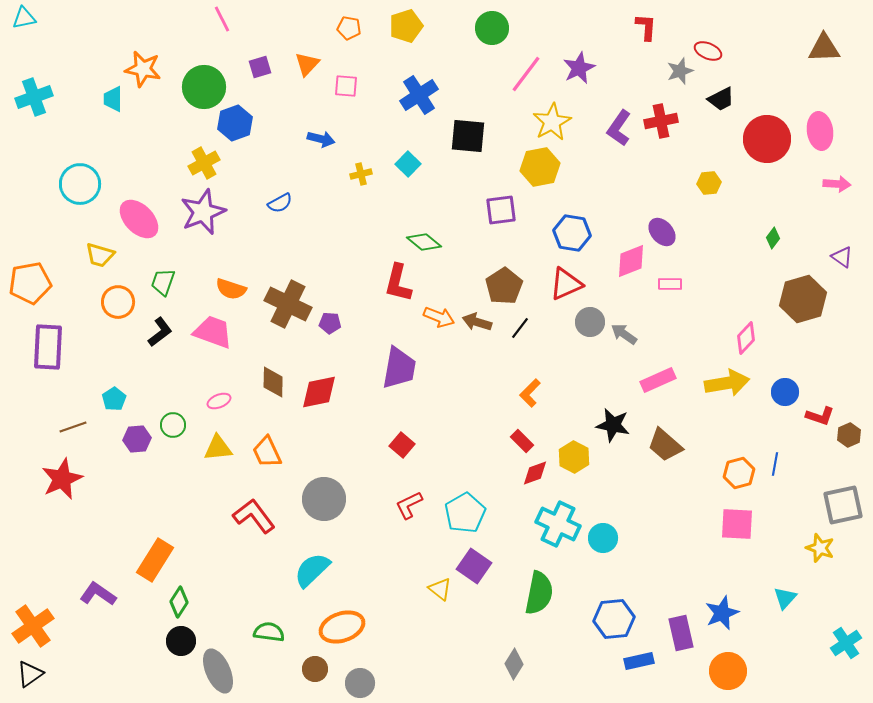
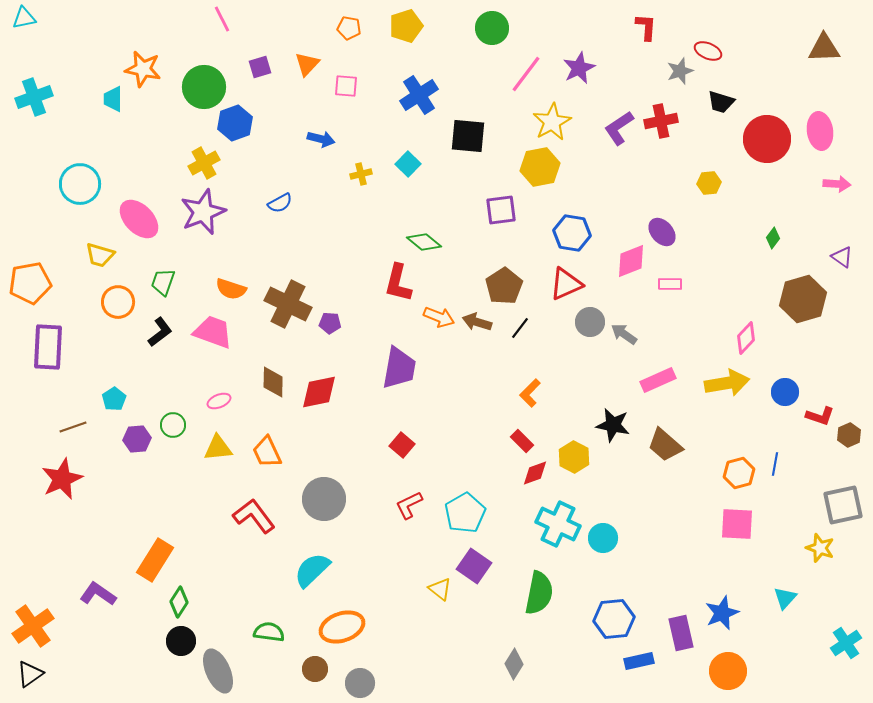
black trapezoid at (721, 99): moved 3 px down; rotated 44 degrees clockwise
purple L-shape at (619, 128): rotated 21 degrees clockwise
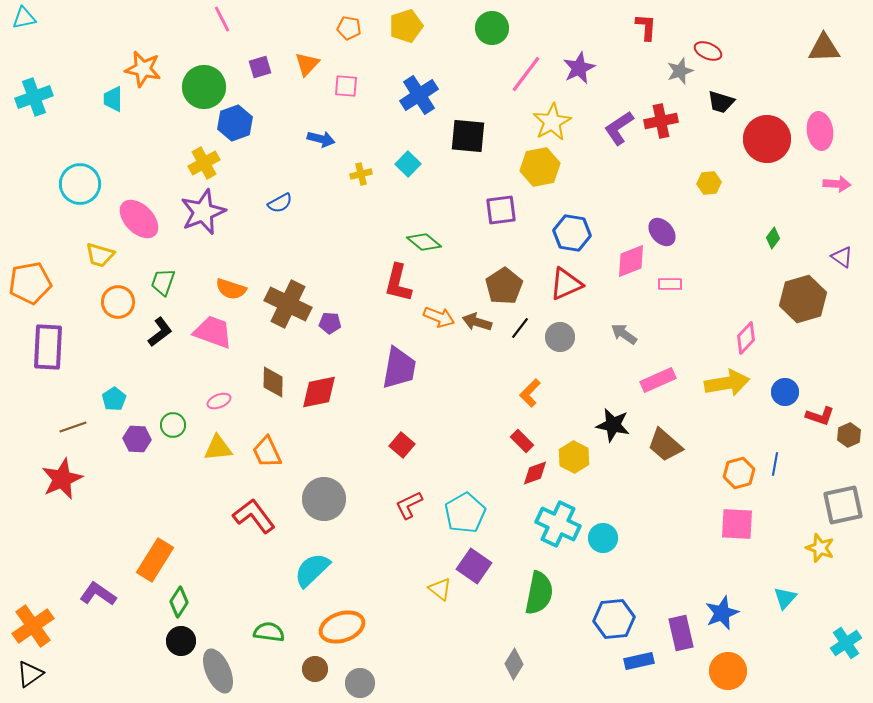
gray circle at (590, 322): moved 30 px left, 15 px down
purple hexagon at (137, 439): rotated 8 degrees clockwise
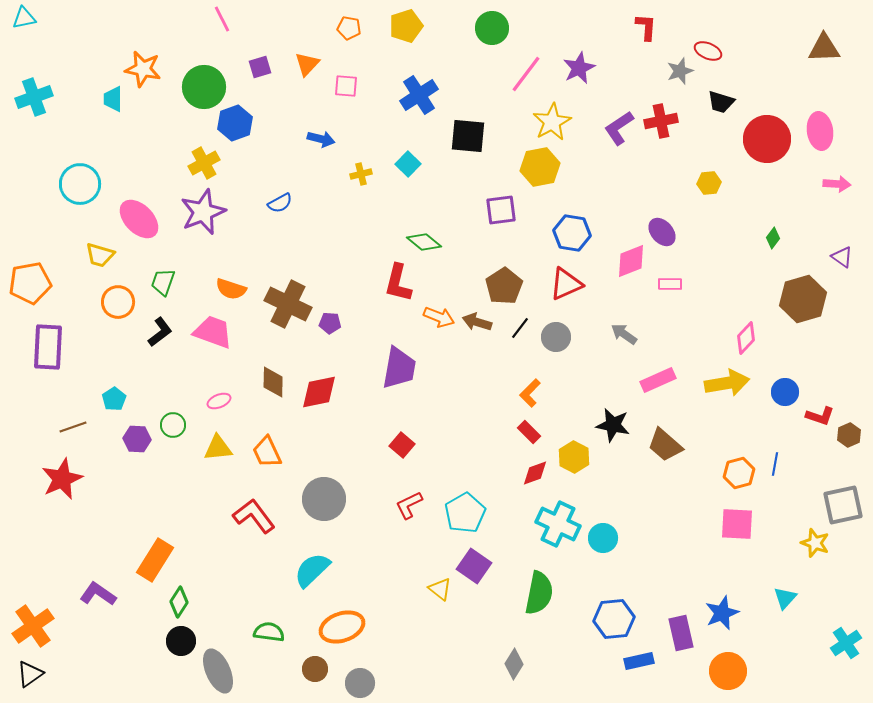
gray circle at (560, 337): moved 4 px left
red rectangle at (522, 441): moved 7 px right, 9 px up
yellow star at (820, 548): moved 5 px left, 5 px up
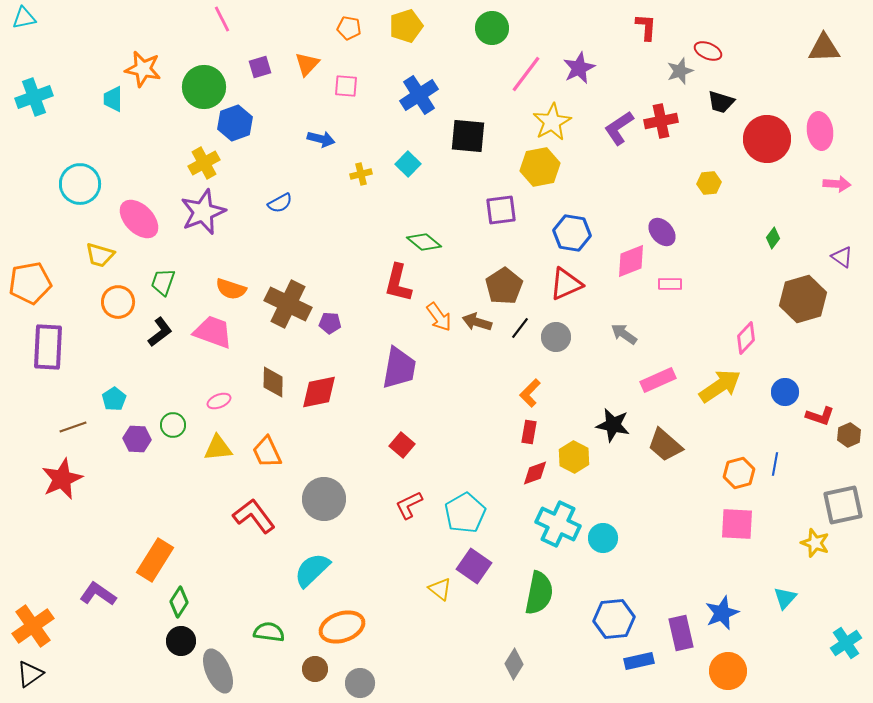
orange arrow at (439, 317): rotated 32 degrees clockwise
yellow arrow at (727, 383): moved 7 px left, 3 px down; rotated 24 degrees counterclockwise
red rectangle at (529, 432): rotated 55 degrees clockwise
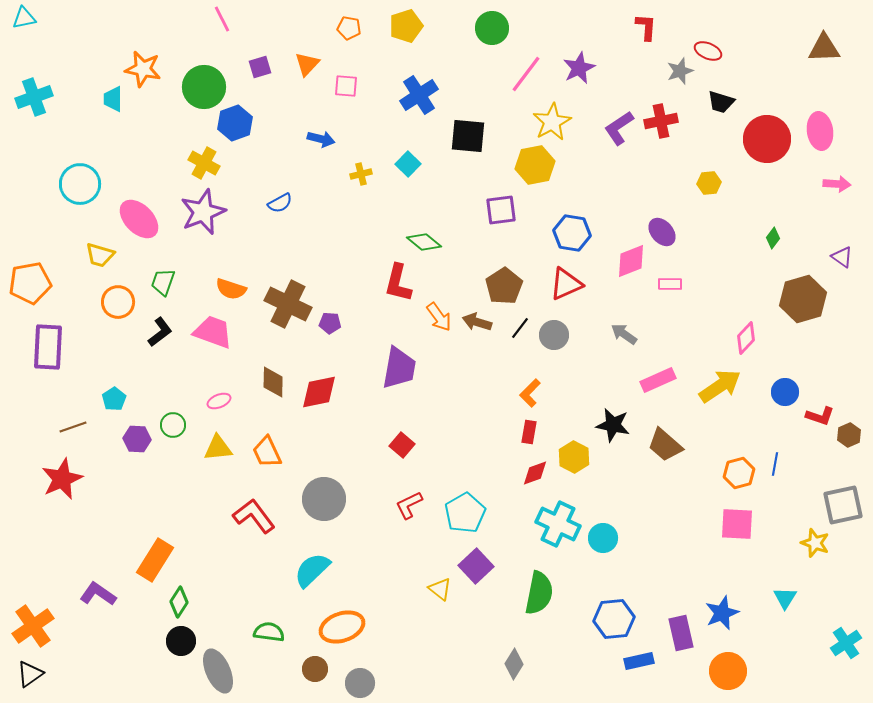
yellow cross at (204, 163): rotated 32 degrees counterclockwise
yellow hexagon at (540, 167): moved 5 px left, 2 px up
gray circle at (556, 337): moved 2 px left, 2 px up
purple square at (474, 566): moved 2 px right; rotated 12 degrees clockwise
cyan triangle at (785, 598): rotated 10 degrees counterclockwise
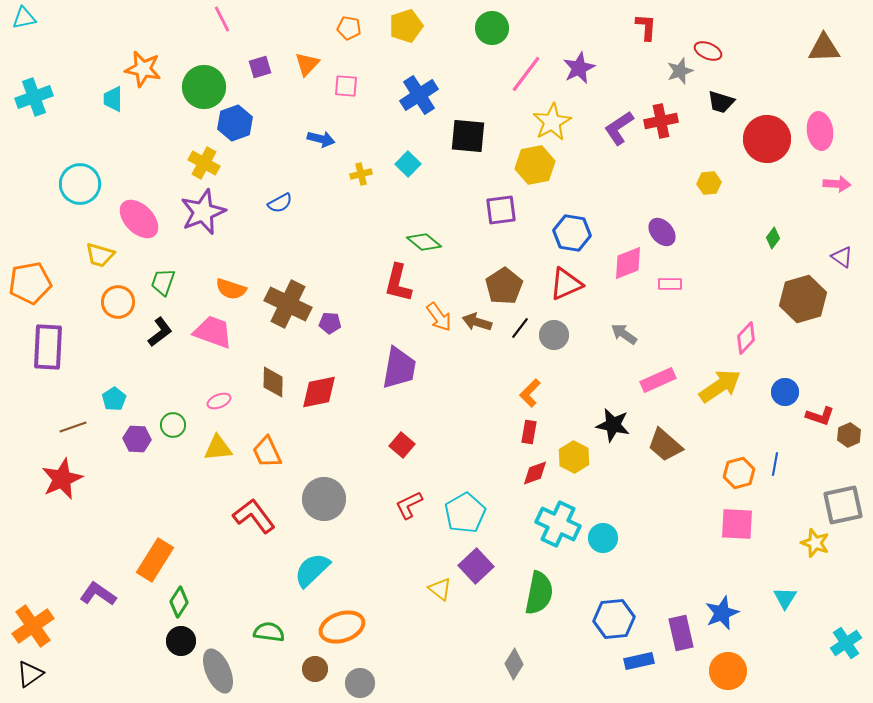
pink diamond at (631, 261): moved 3 px left, 2 px down
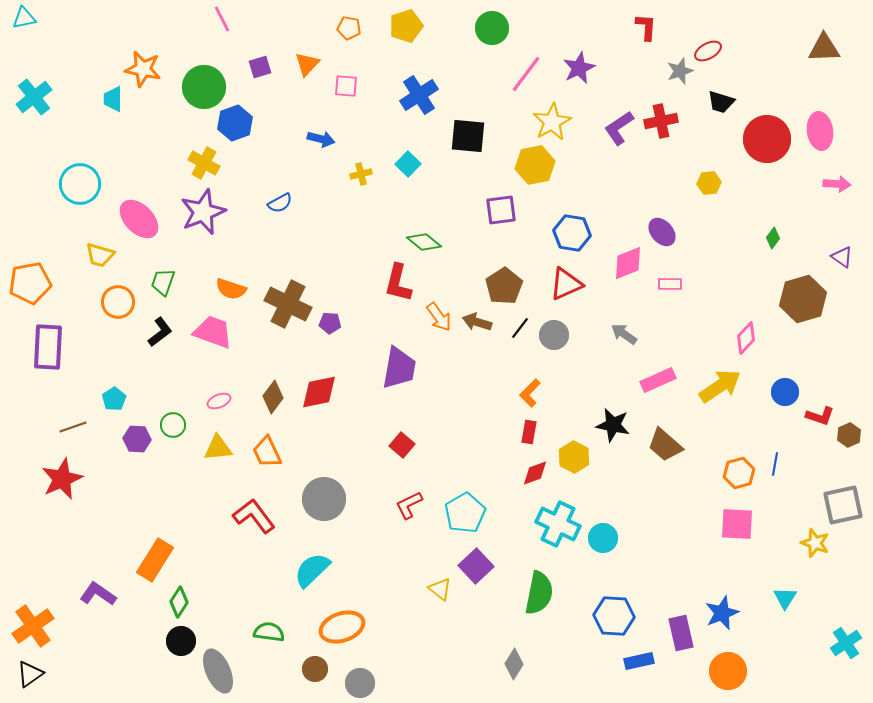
red ellipse at (708, 51): rotated 52 degrees counterclockwise
cyan cross at (34, 97): rotated 18 degrees counterclockwise
brown diamond at (273, 382): moved 15 px down; rotated 36 degrees clockwise
blue hexagon at (614, 619): moved 3 px up; rotated 9 degrees clockwise
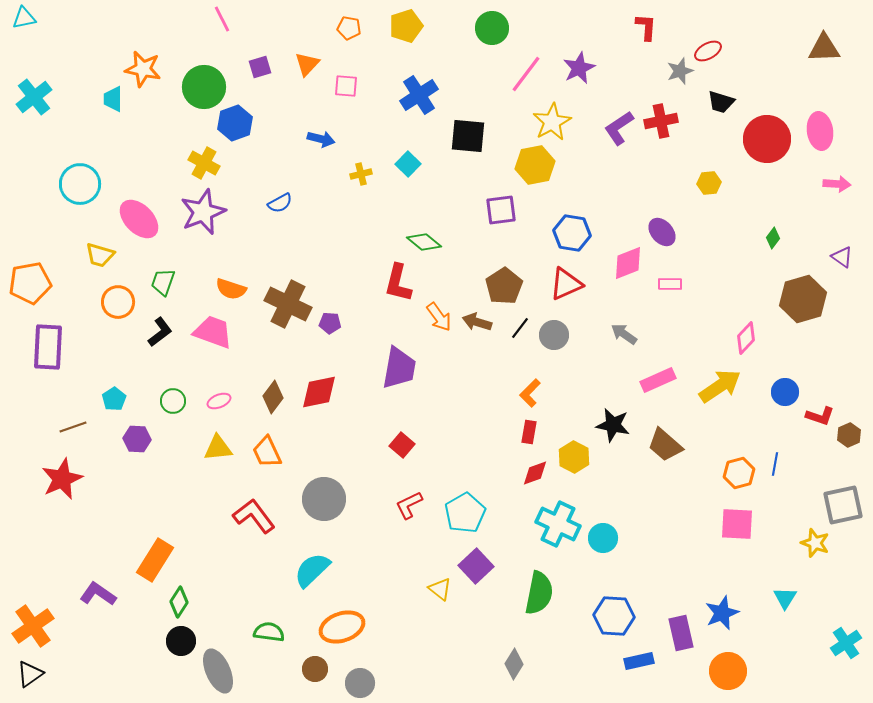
green circle at (173, 425): moved 24 px up
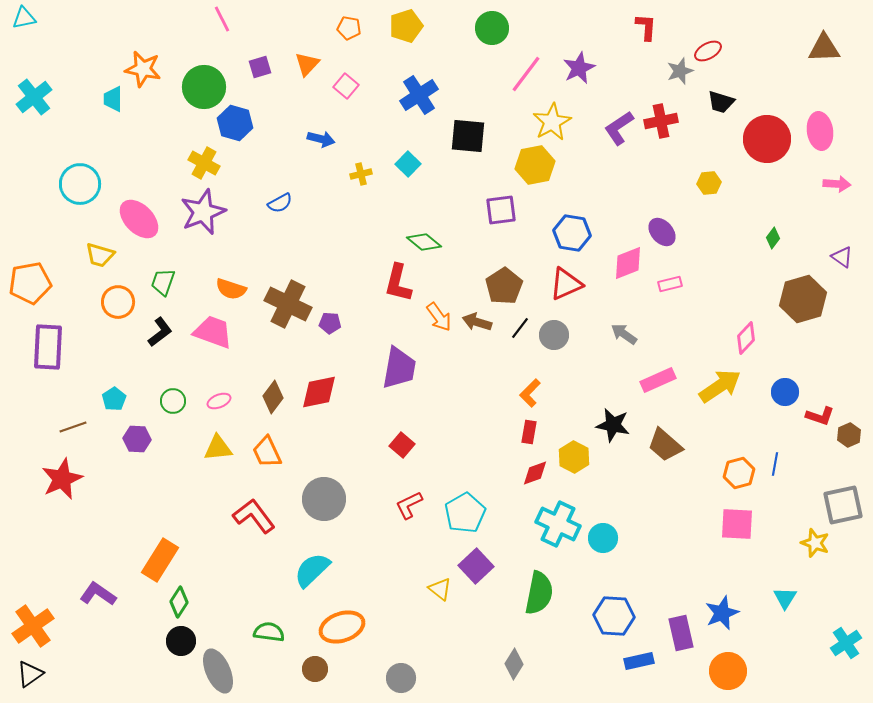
pink square at (346, 86): rotated 35 degrees clockwise
blue hexagon at (235, 123): rotated 24 degrees counterclockwise
pink rectangle at (670, 284): rotated 15 degrees counterclockwise
orange rectangle at (155, 560): moved 5 px right
gray circle at (360, 683): moved 41 px right, 5 px up
